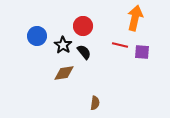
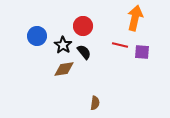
brown diamond: moved 4 px up
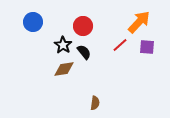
orange arrow: moved 4 px right, 4 px down; rotated 30 degrees clockwise
blue circle: moved 4 px left, 14 px up
red line: rotated 56 degrees counterclockwise
purple square: moved 5 px right, 5 px up
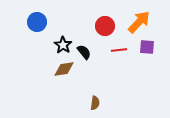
blue circle: moved 4 px right
red circle: moved 22 px right
red line: moved 1 px left, 5 px down; rotated 35 degrees clockwise
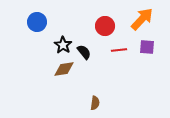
orange arrow: moved 3 px right, 3 px up
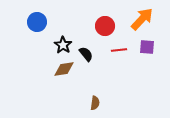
black semicircle: moved 2 px right, 2 px down
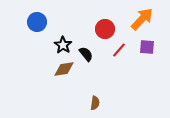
red circle: moved 3 px down
red line: rotated 42 degrees counterclockwise
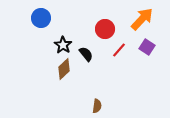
blue circle: moved 4 px right, 4 px up
purple square: rotated 28 degrees clockwise
brown diamond: rotated 35 degrees counterclockwise
brown semicircle: moved 2 px right, 3 px down
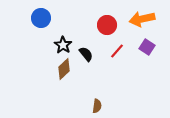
orange arrow: rotated 145 degrees counterclockwise
red circle: moved 2 px right, 4 px up
red line: moved 2 px left, 1 px down
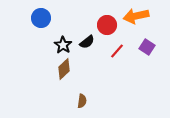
orange arrow: moved 6 px left, 3 px up
black semicircle: moved 1 px right, 12 px up; rotated 91 degrees clockwise
brown semicircle: moved 15 px left, 5 px up
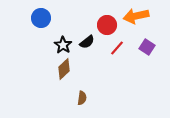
red line: moved 3 px up
brown semicircle: moved 3 px up
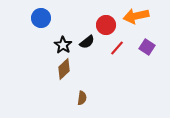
red circle: moved 1 px left
